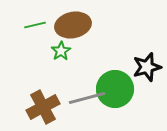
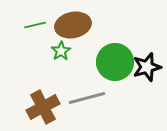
green circle: moved 27 px up
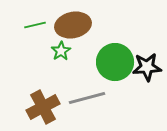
black star: rotated 12 degrees clockwise
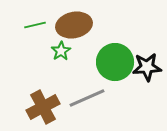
brown ellipse: moved 1 px right
gray line: rotated 9 degrees counterclockwise
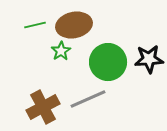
green circle: moved 7 px left
black star: moved 2 px right, 8 px up
gray line: moved 1 px right, 1 px down
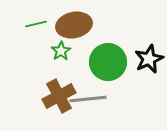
green line: moved 1 px right, 1 px up
black star: rotated 20 degrees counterclockwise
gray line: rotated 18 degrees clockwise
brown cross: moved 16 px right, 11 px up
